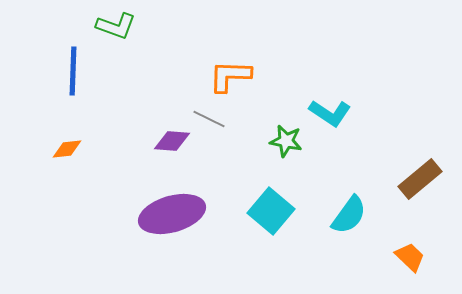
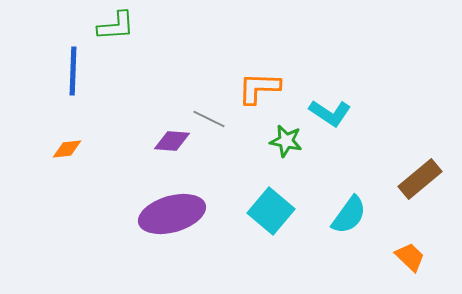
green L-shape: rotated 24 degrees counterclockwise
orange L-shape: moved 29 px right, 12 px down
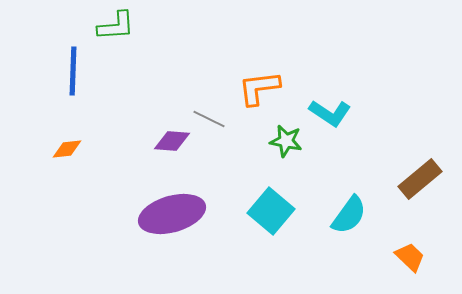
orange L-shape: rotated 9 degrees counterclockwise
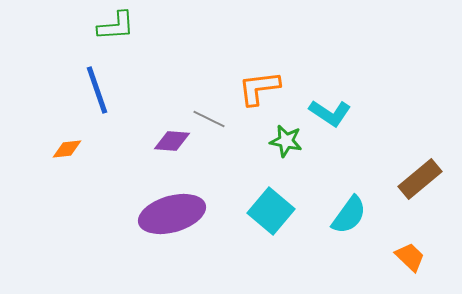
blue line: moved 24 px right, 19 px down; rotated 21 degrees counterclockwise
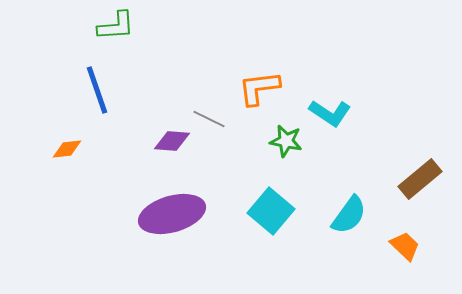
orange trapezoid: moved 5 px left, 11 px up
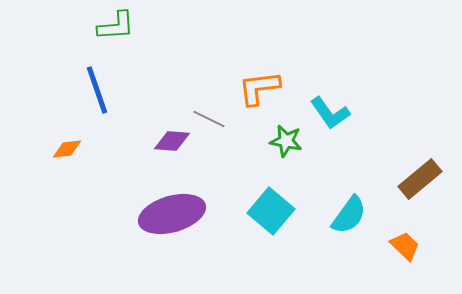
cyan L-shape: rotated 21 degrees clockwise
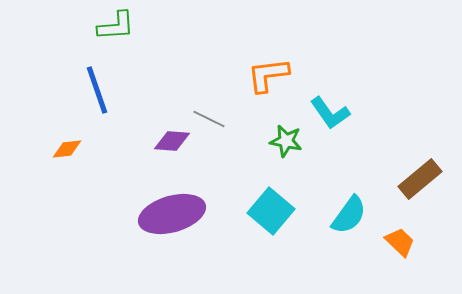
orange L-shape: moved 9 px right, 13 px up
orange trapezoid: moved 5 px left, 4 px up
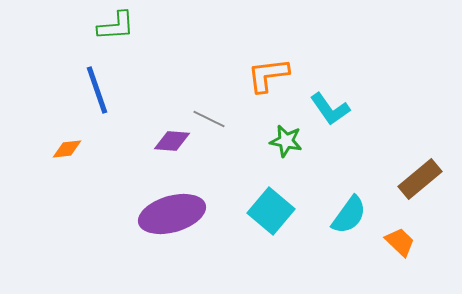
cyan L-shape: moved 4 px up
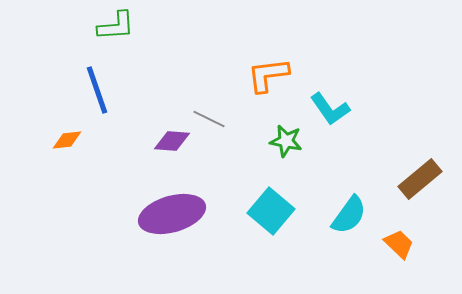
orange diamond: moved 9 px up
orange trapezoid: moved 1 px left, 2 px down
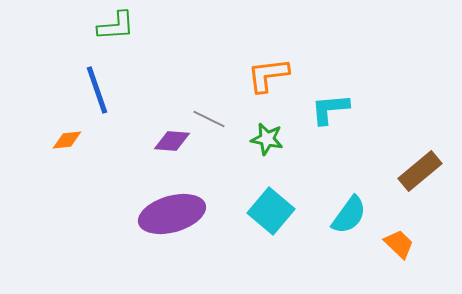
cyan L-shape: rotated 120 degrees clockwise
green star: moved 19 px left, 2 px up
brown rectangle: moved 8 px up
